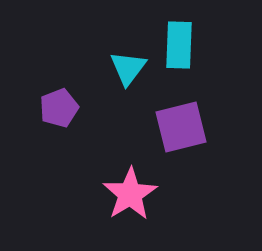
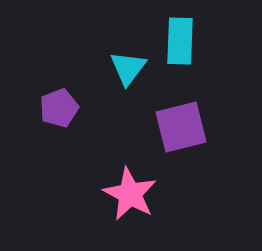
cyan rectangle: moved 1 px right, 4 px up
pink star: rotated 12 degrees counterclockwise
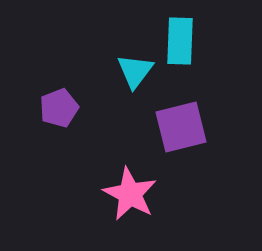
cyan triangle: moved 7 px right, 3 px down
